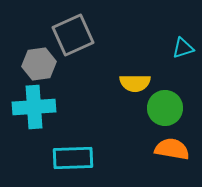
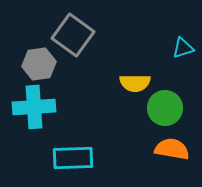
gray square: rotated 30 degrees counterclockwise
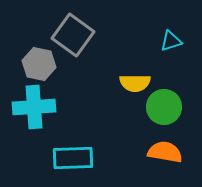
cyan triangle: moved 12 px left, 7 px up
gray hexagon: rotated 20 degrees clockwise
green circle: moved 1 px left, 1 px up
orange semicircle: moved 7 px left, 3 px down
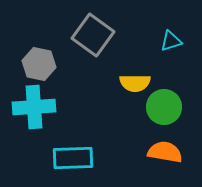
gray square: moved 20 px right
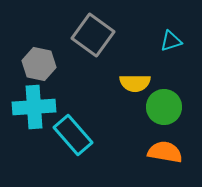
cyan rectangle: moved 23 px up; rotated 51 degrees clockwise
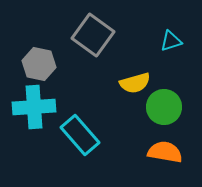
yellow semicircle: rotated 16 degrees counterclockwise
cyan rectangle: moved 7 px right
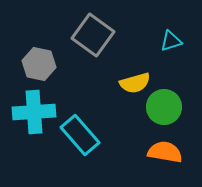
cyan cross: moved 5 px down
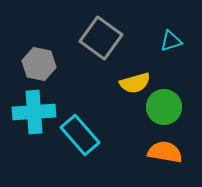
gray square: moved 8 px right, 3 px down
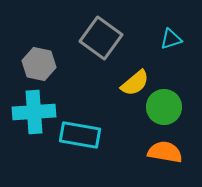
cyan triangle: moved 2 px up
yellow semicircle: rotated 24 degrees counterclockwise
cyan rectangle: rotated 39 degrees counterclockwise
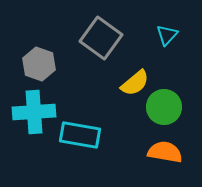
cyan triangle: moved 4 px left, 4 px up; rotated 30 degrees counterclockwise
gray hexagon: rotated 8 degrees clockwise
